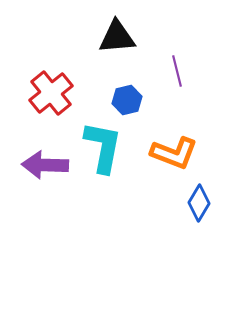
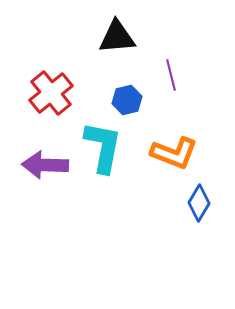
purple line: moved 6 px left, 4 px down
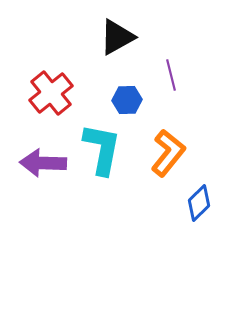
black triangle: rotated 24 degrees counterclockwise
blue hexagon: rotated 12 degrees clockwise
cyan L-shape: moved 1 px left, 2 px down
orange L-shape: moved 6 px left; rotated 72 degrees counterclockwise
purple arrow: moved 2 px left, 2 px up
blue diamond: rotated 15 degrees clockwise
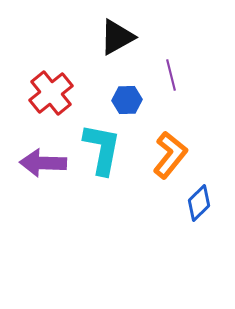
orange L-shape: moved 2 px right, 2 px down
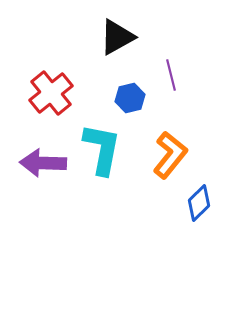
blue hexagon: moved 3 px right, 2 px up; rotated 12 degrees counterclockwise
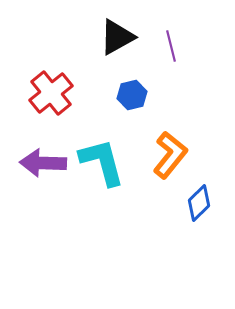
purple line: moved 29 px up
blue hexagon: moved 2 px right, 3 px up
cyan L-shape: moved 13 px down; rotated 26 degrees counterclockwise
